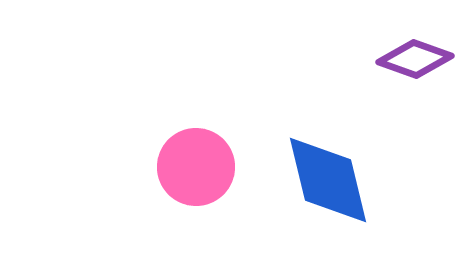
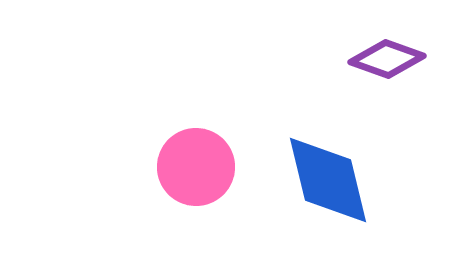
purple diamond: moved 28 px left
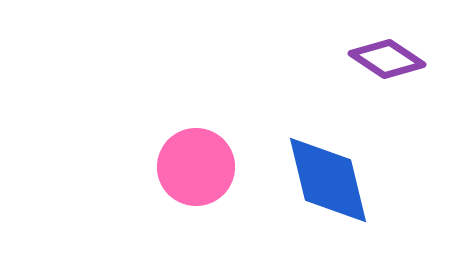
purple diamond: rotated 14 degrees clockwise
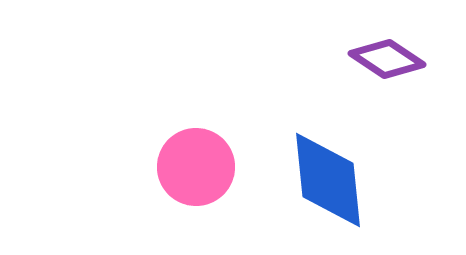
blue diamond: rotated 8 degrees clockwise
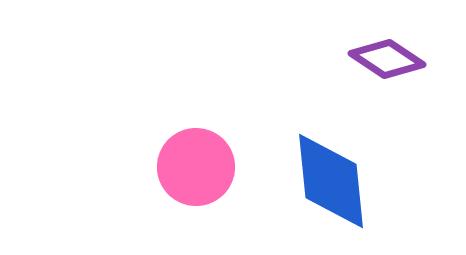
blue diamond: moved 3 px right, 1 px down
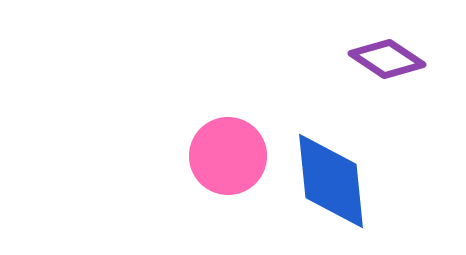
pink circle: moved 32 px right, 11 px up
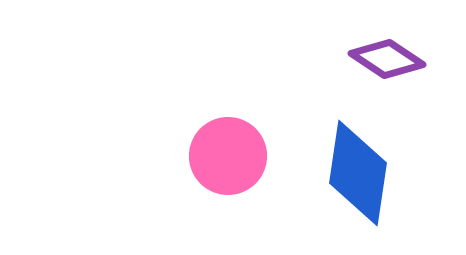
blue diamond: moved 27 px right, 8 px up; rotated 14 degrees clockwise
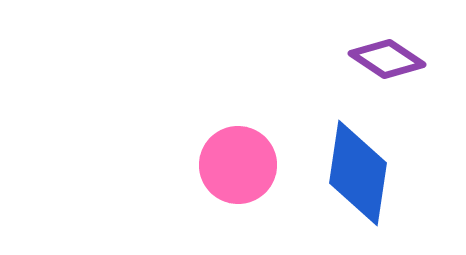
pink circle: moved 10 px right, 9 px down
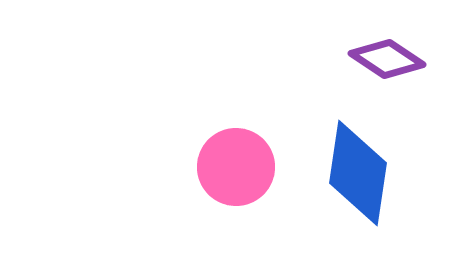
pink circle: moved 2 px left, 2 px down
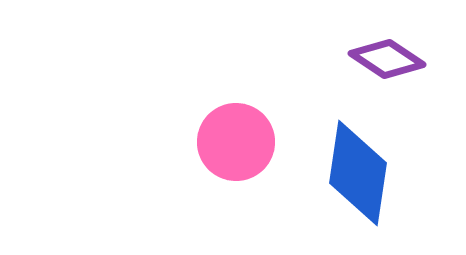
pink circle: moved 25 px up
